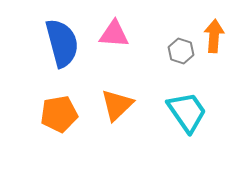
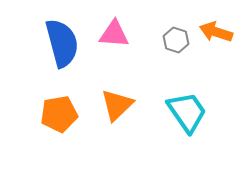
orange arrow: moved 2 px right, 4 px up; rotated 76 degrees counterclockwise
gray hexagon: moved 5 px left, 11 px up
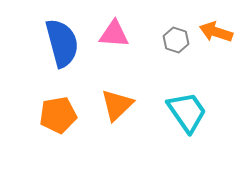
orange pentagon: moved 1 px left, 1 px down
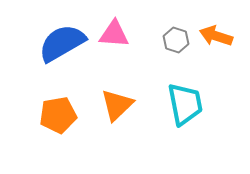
orange arrow: moved 4 px down
blue semicircle: rotated 105 degrees counterclockwise
cyan trapezoid: moved 2 px left, 8 px up; rotated 24 degrees clockwise
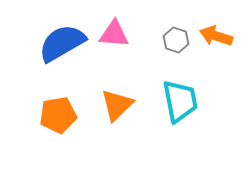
cyan trapezoid: moved 5 px left, 3 px up
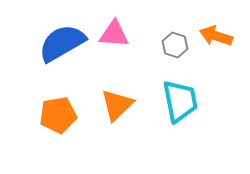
gray hexagon: moved 1 px left, 5 px down
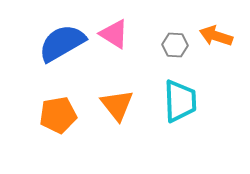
pink triangle: rotated 28 degrees clockwise
gray hexagon: rotated 15 degrees counterclockwise
cyan trapezoid: rotated 9 degrees clockwise
orange triangle: rotated 24 degrees counterclockwise
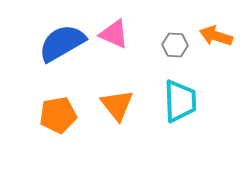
pink triangle: rotated 8 degrees counterclockwise
